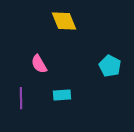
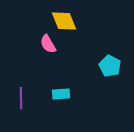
pink semicircle: moved 9 px right, 20 px up
cyan rectangle: moved 1 px left, 1 px up
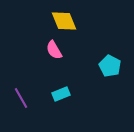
pink semicircle: moved 6 px right, 6 px down
cyan rectangle: rotated 18 degrees counterclockwise
purple line: rotated 30 degrees counterclockwise
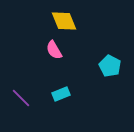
purple line: rotated 15 degrees counterclockwise
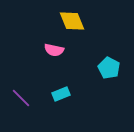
yellow diamond: moved 8 px right
pink semicircle: rotated 48 degrees counterclockwise
cyan pentagon: moved 1 px left, 2 px down
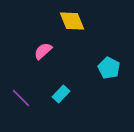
pink semicircle: moved 11 px left, 1 px down; rotated 126 degrees clockwise
cyan rectangle: rotated 24 degrees counterclockwise
